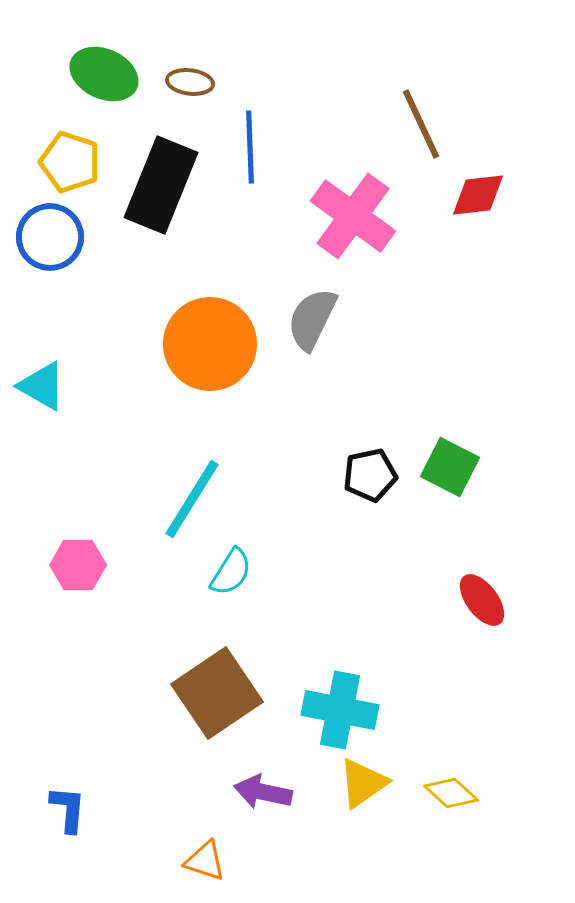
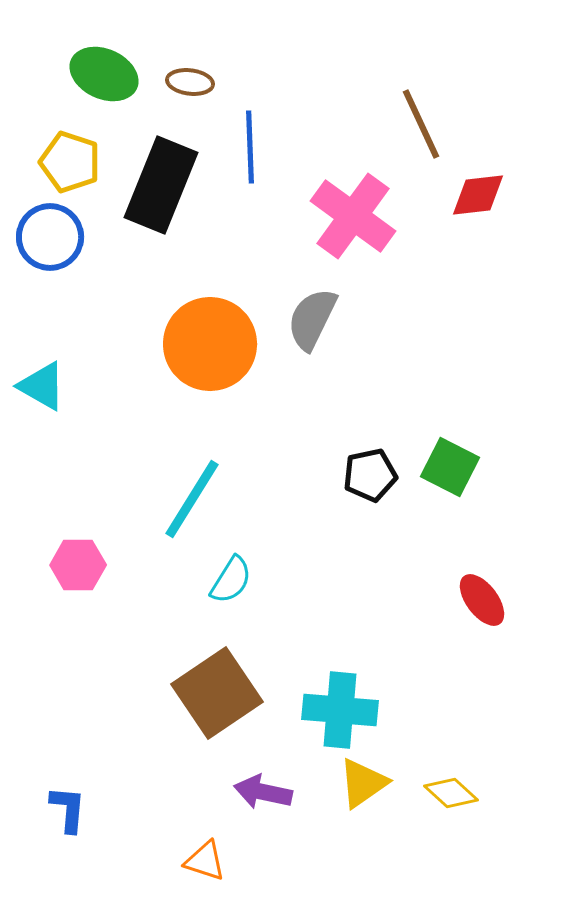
cyan semicircle: moved 8 px down
cyan cross: rotated 6 degrees counterclockwise
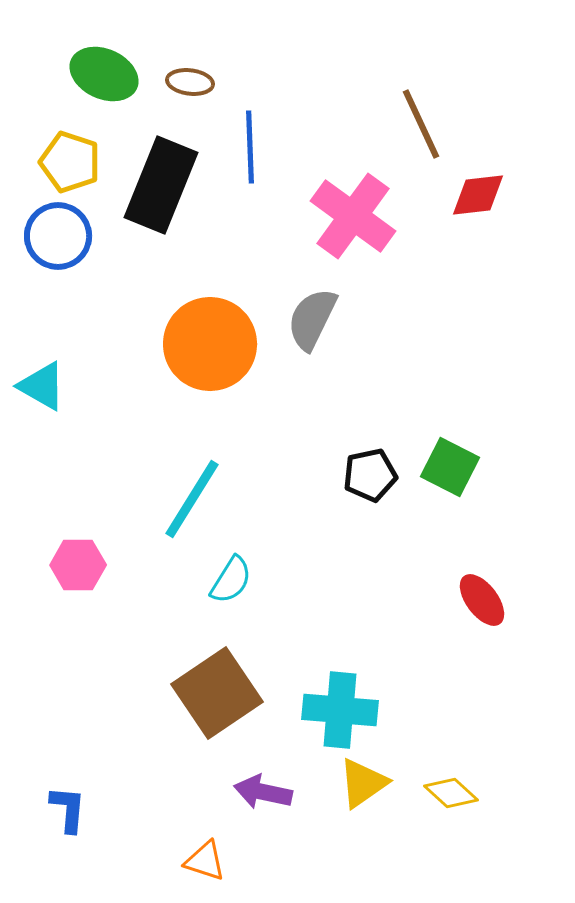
blue circle: moved 8 px right, 1 px up
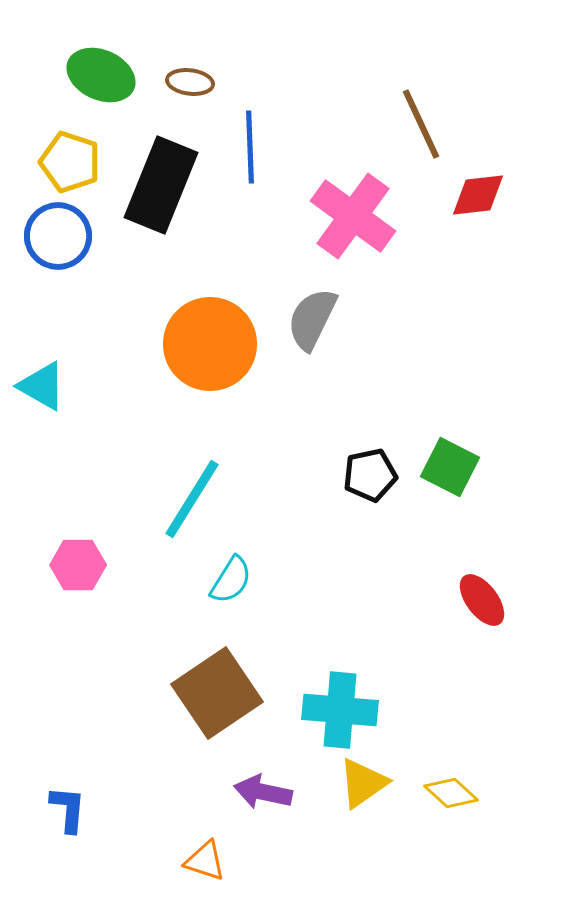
green ellipse: moved 3 px left, 1 px down
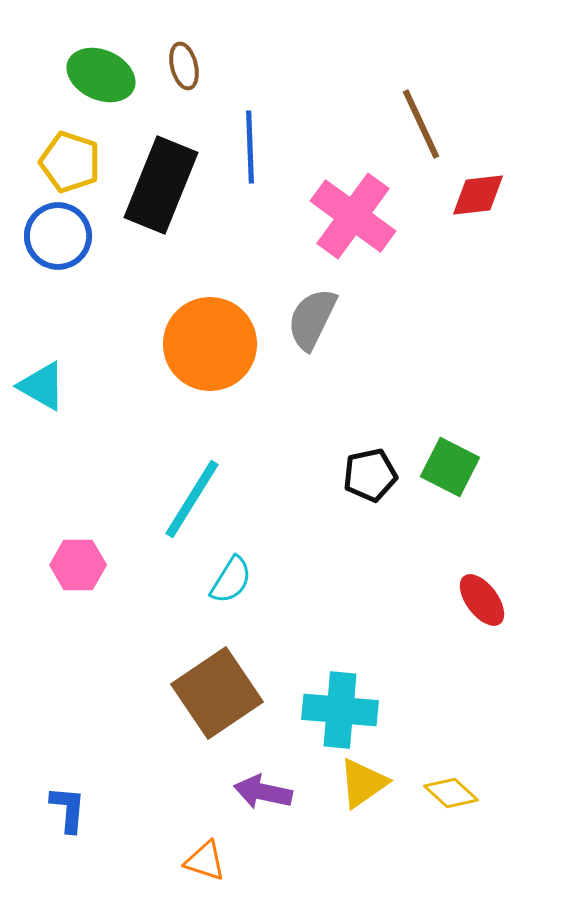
brown ellipse: moved 6 px left, 16 px up; rotated 69 degrees clockwise
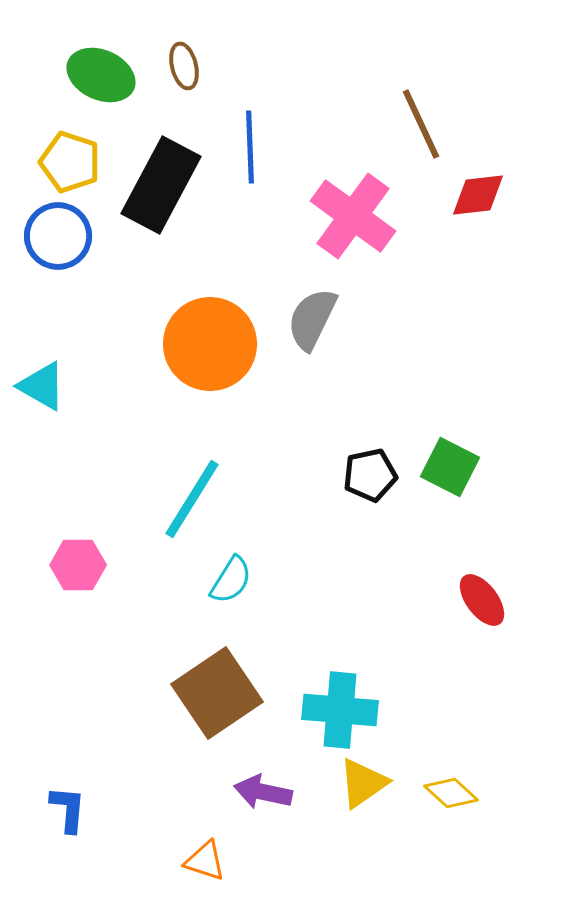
black rectangle: rotated 6 degrees clockwise
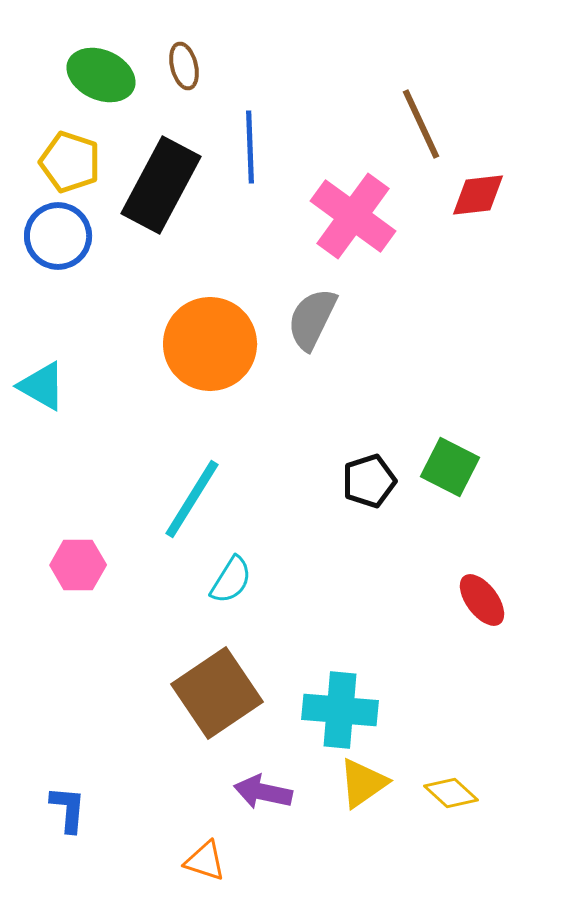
black pentagon: moved 1 px left, 6 px down; rotated 6 degrees counterclockwise
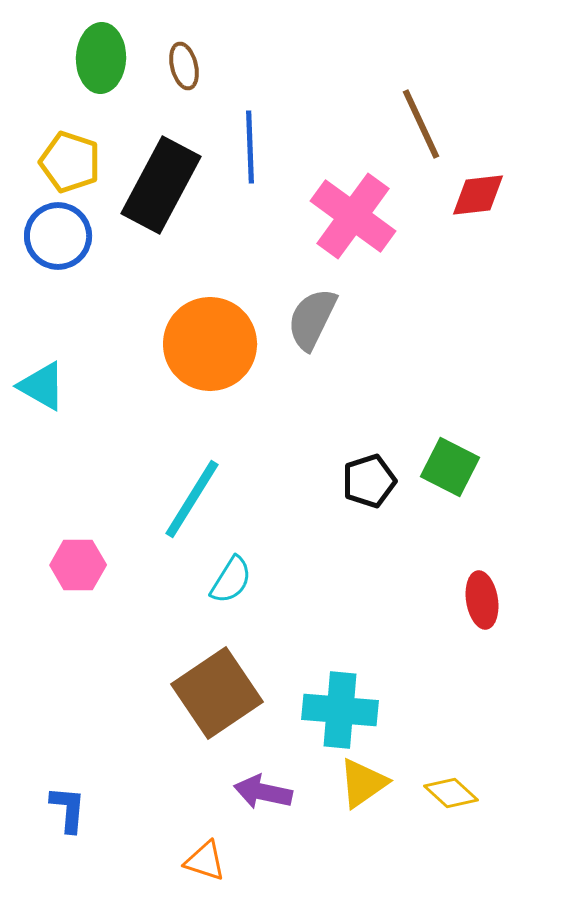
green ellipse: moved 17 px up; rotated 68 degrees clockwise
red ellipse: rotated 28 degrees clockwise
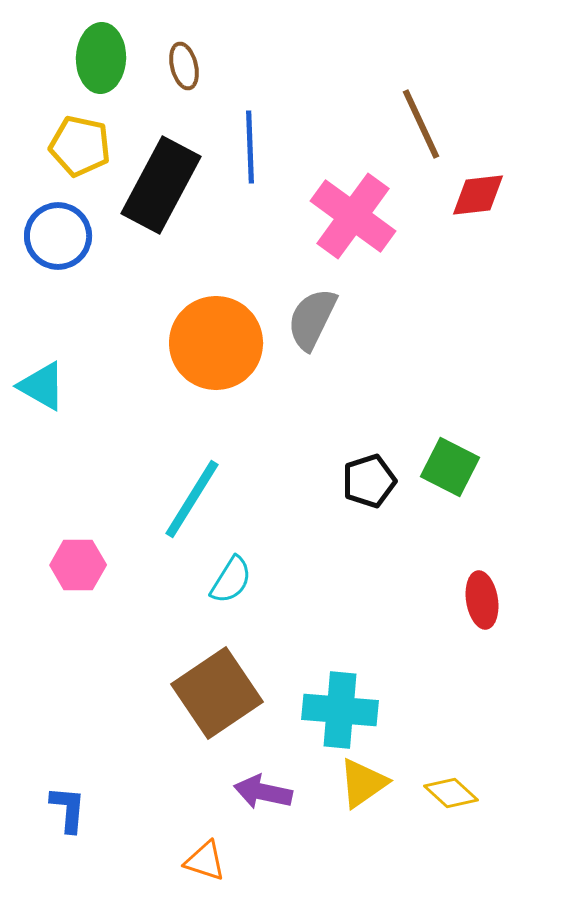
yellow pentagon: moved 10 px right, 16 px up; rotated 6 degrees counterclockwise
orange circle: moved 6 px right, 1 px up
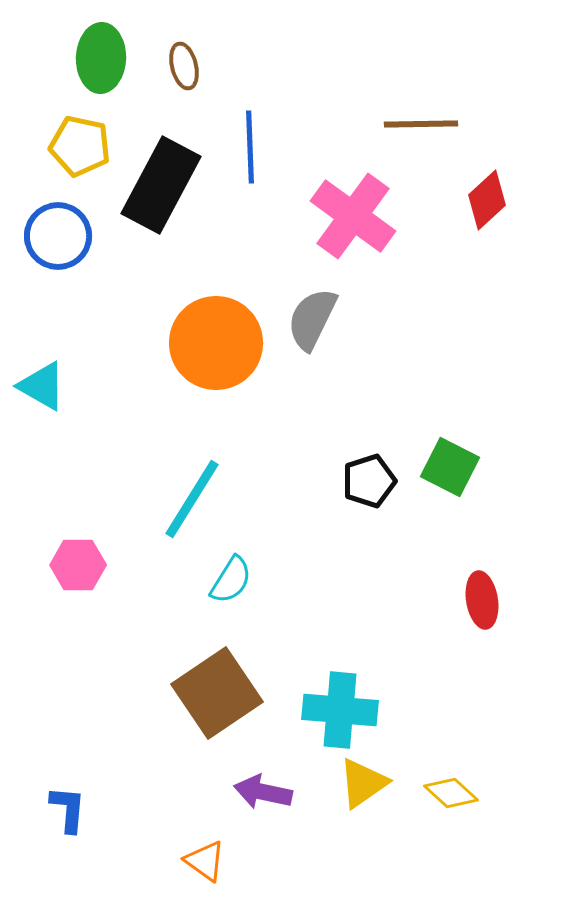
brown line: rotated 66 degrees counterclockwise
red diamond: moved 9 px right, 5 px down; rotated 36 degrees counterclockwise
orange triangle: rotated 18 degrees clockwise
